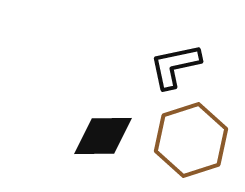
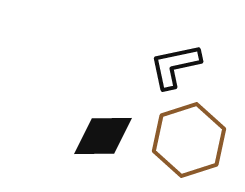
brown hexagon: moved 2 px left
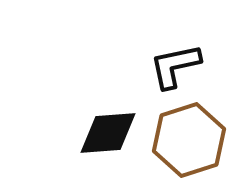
black diamond: moved 5 px right, 3 px up; rotated 4 degrees counterclockwise
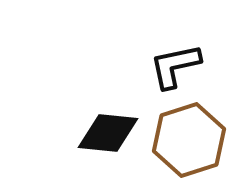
black diamond: rotated 10 degrees clockwise
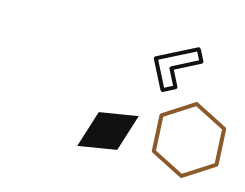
black diamond: moved 2 px up
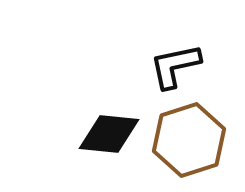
black diamond: moved 1 px right, 3 px down
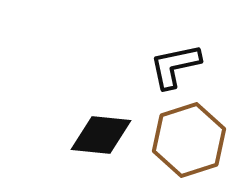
black diamond: moved 8 px left, 1 px down
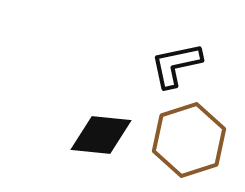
black L-shape: moved 1 px right, 1 px up
